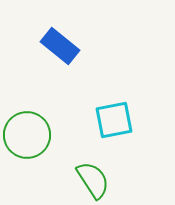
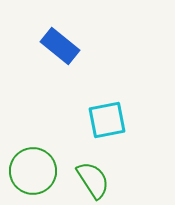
cyan square: moved 7 px left
green circle: moved 6 px right, 36 px down
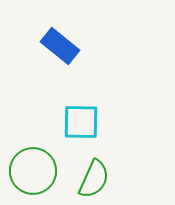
cyan square: moved 26 px left, 2 px down; rotated 12 degrees clockwise
green semicircle: moved 1 px right, 1 px up; rotated 57 degrees clockwise
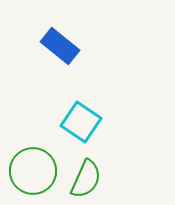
cyan square: rotated 33 degrees clockwise
green semicircle: moved 8 px left
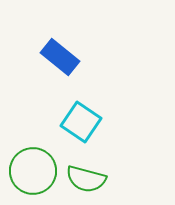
blue rectangle: moved 11 px down
green semicircle: rotated 81 degrees clockwise
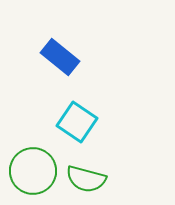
cyan square: moved 4 px left
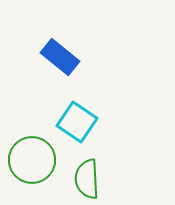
green circle: moved 1 px left, 11 px up
green semicircle: moved 1 px right; rotated 72 degrees clockwise
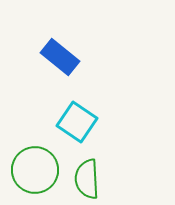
green circle: moved 3 px right, 10 px down
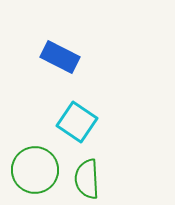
blue rectangle: rotated 12 degrees counterclockwise
